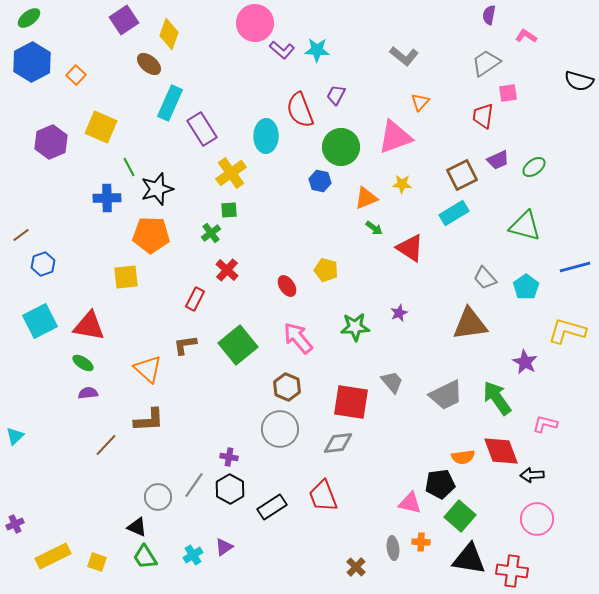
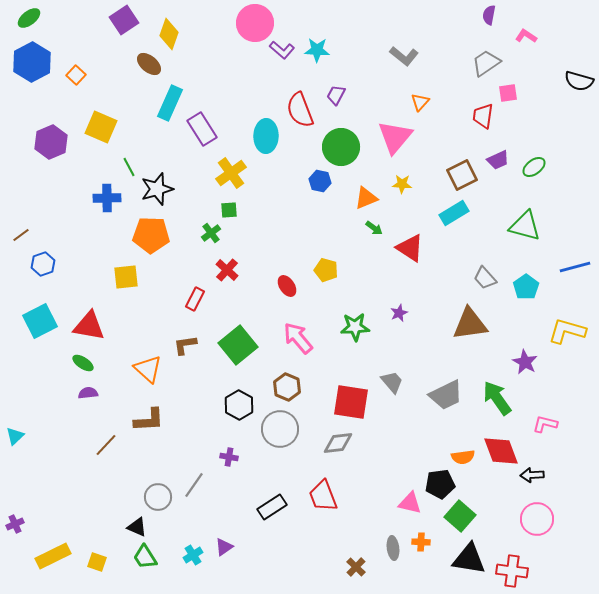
pink triangle at (395, 137): rotated 30 degrees counterclockwise
black hexagon at (230, 489): moved 9 px right, 84 px up
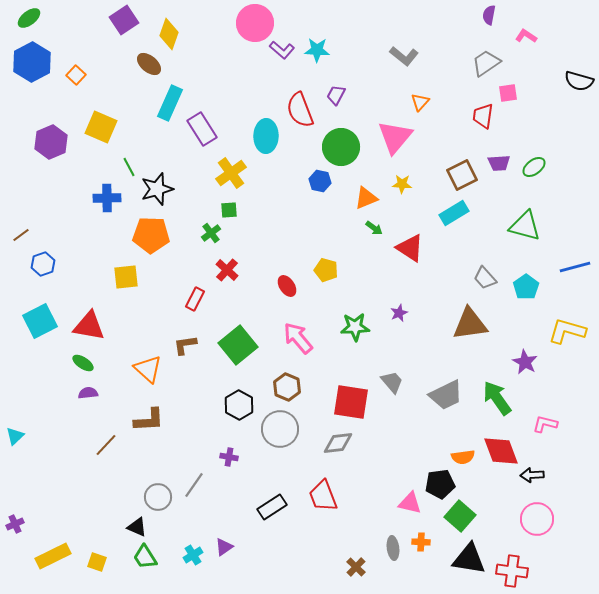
purple trapezoid at (498, 160): moved 1 px right, 3 px down; rotated 20 degrees clockwise
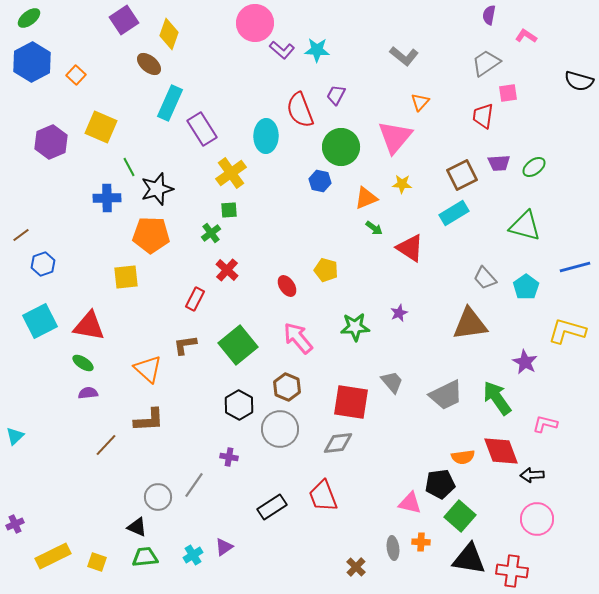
green trapezoid at (145, 557): rotated 116 degrees clockwise
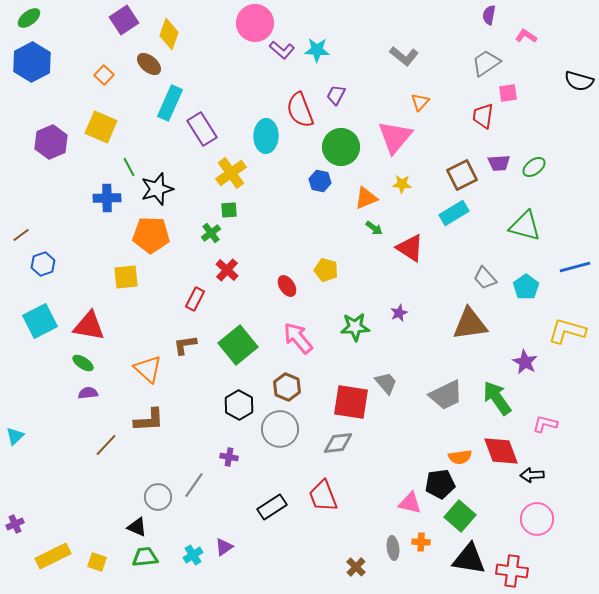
orange square at (76, 75): moved 28 px right
gray trapezoid at (392, 382): moved 6 px left, 1 px down
orange semicircle at (463, 457): moved 3 px left
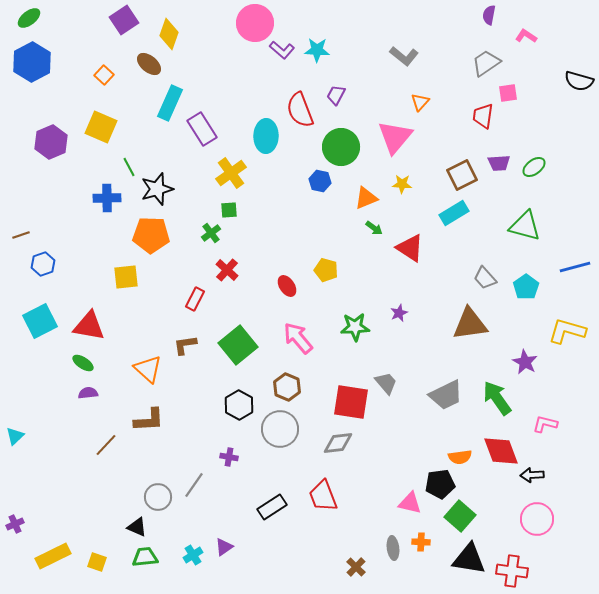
brown line at (21, 235): rotated 18 degrees clockwise
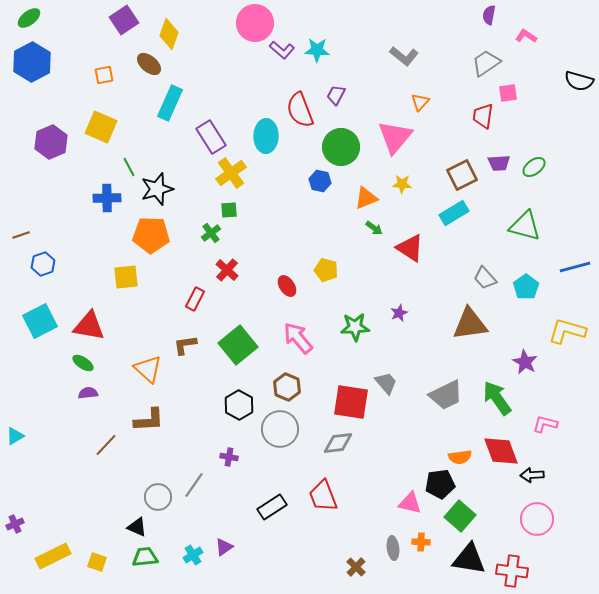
orange square at (104, 75): rotated 36 degrees clockwise
purple rectangle at (202, 129): moved 9 px right, 8 px down
cyan triangle at (15, 436): rotated 12 degrees clockwise
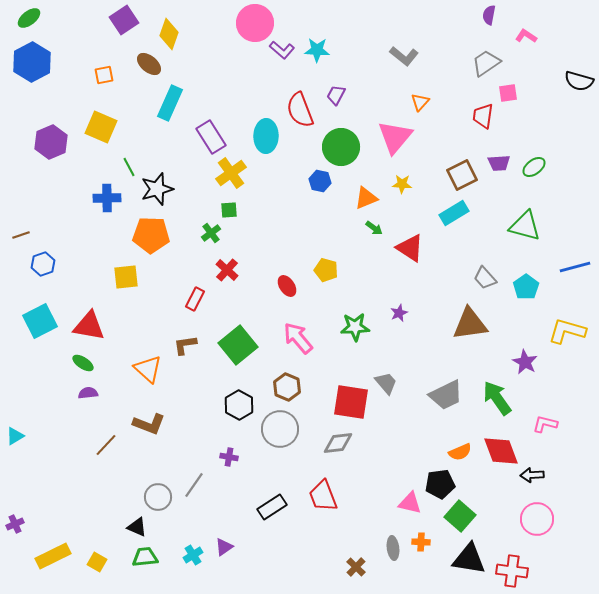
brown L-shape at (149, 420): moved 4 px down; rotated 24 degrees clockwise
orange semicircle at (460, 457): moved 5 px up; rotated 15 degrees counterclockwise
yellow square at (97, 562): rotated 12 degrees clockwise
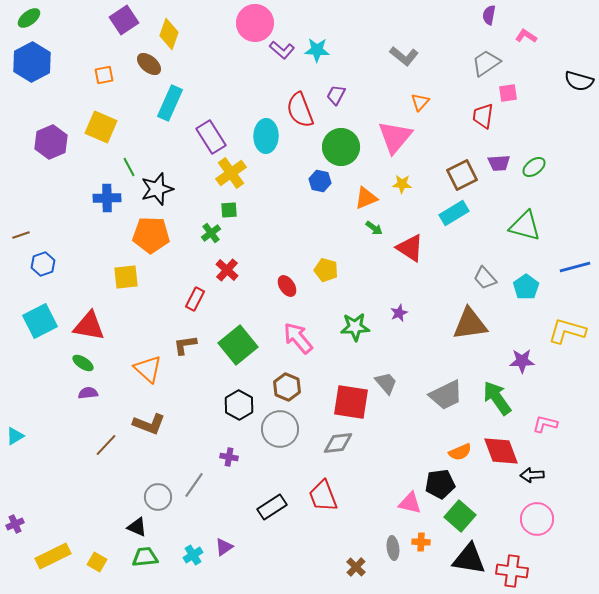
purple star at (525, 362): moved 3 px left, 1 px up; rotated 30 degrees counterclockwise
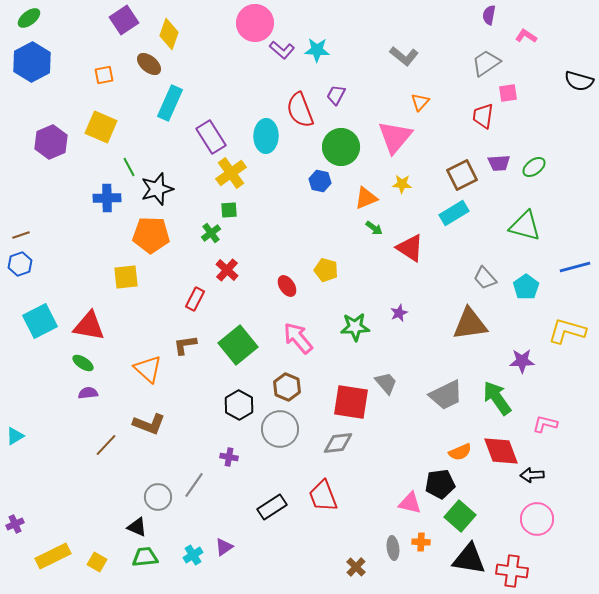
blue hexagon at (43, 264): moved 23 px left
